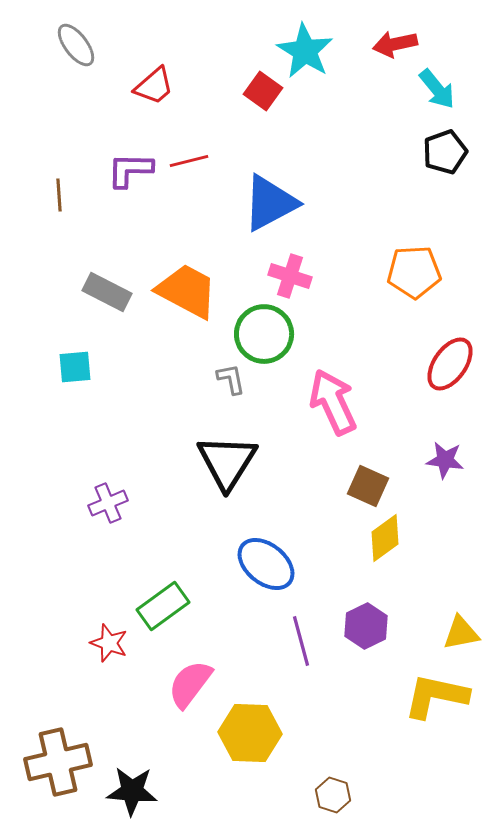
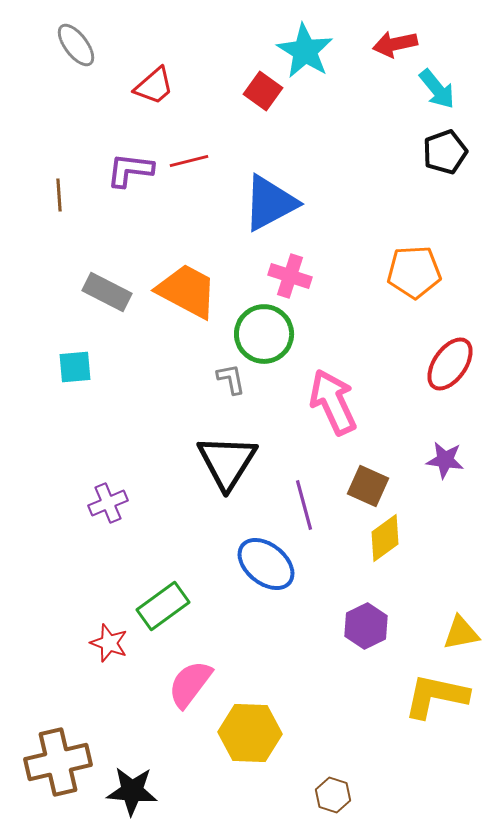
purple L-shape: rotated 6 degrees clockwise
purple line: moved 3 px right, 136 px up
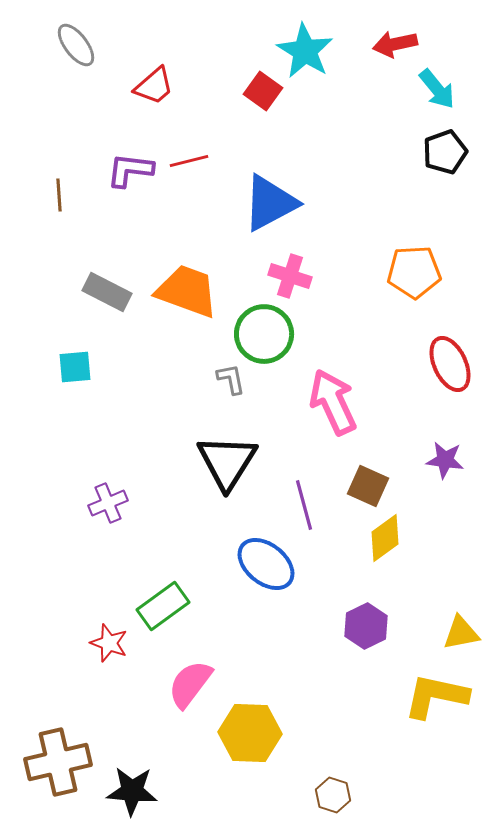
orange trapezoid: rotated 8 degrees counterclockwise
red ellipse: rotated 60 degrees counterclockwise
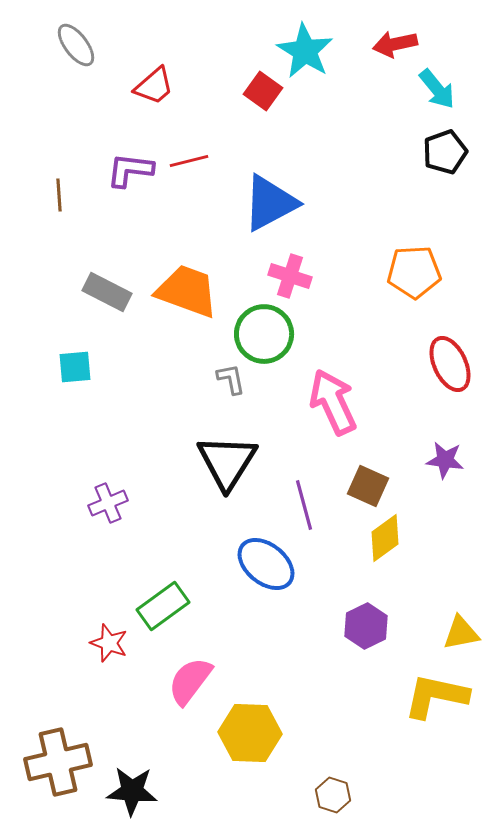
pink semicircle: moved 3 px up
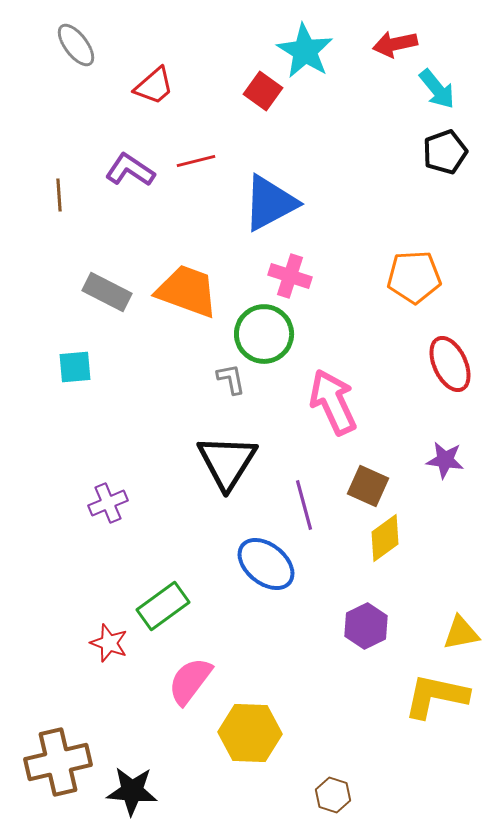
red line: moved 7 px right
purple L-shape: rotated 27 degrees clockwise
orange pentagon: moved 5 px down
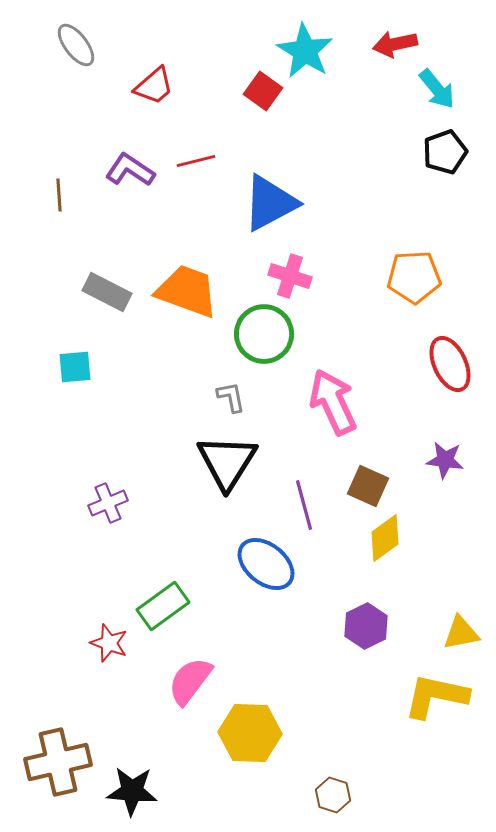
gray L-shape: moved 18 px down
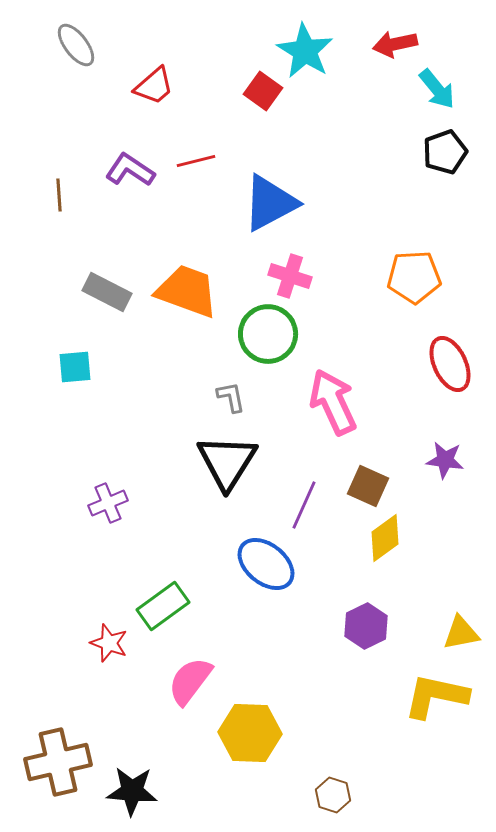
green circle: moved 4 px right
purple line: rotated 39 degrees clockwise
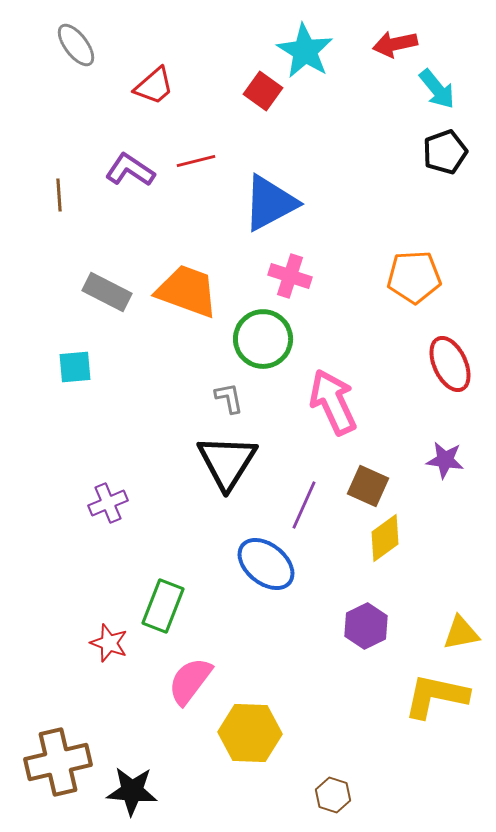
green circle: moved 5 px left, 5 px down
gray L-shape: moved 2 px left, 1 px down
green rectangle: rotated 33 degrees counterclockwise
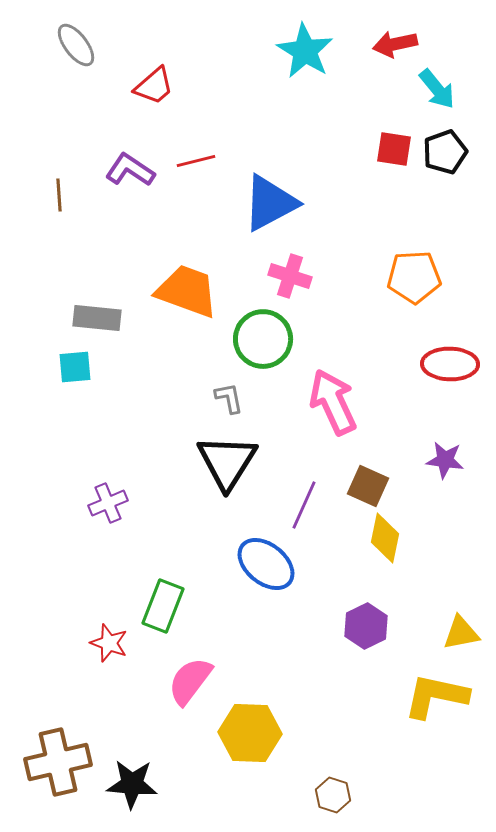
red square: moved 131 px right, 58 px down; rotated 27 degrees counterclockwise
gray rectangle: moved 10 px left, 26 px down; rotated 21 degrees counterclockwise
red ellipse: rotated 64 degrees counterclockwise
yellow diamond: rotated 42 degrees counterclockwise
black star: moved 7 px up
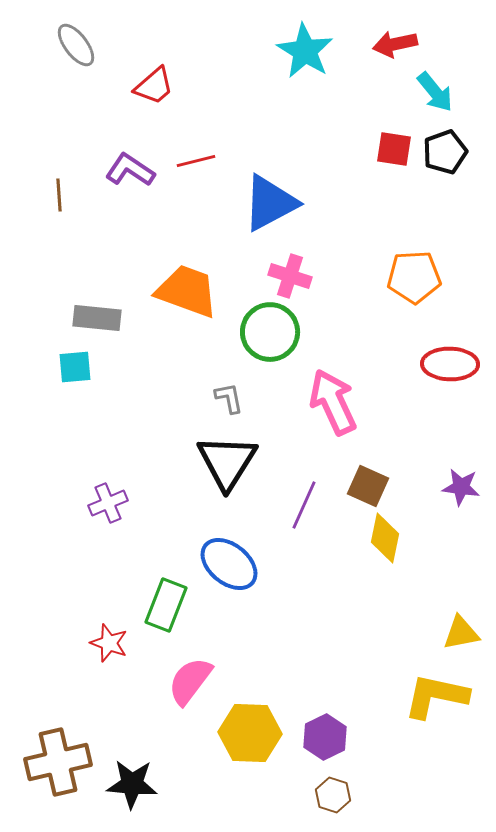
cyan arrow: moved 2 px left, 3 px down
green circle: moved 7 px right, 7 px up
purple star: moved 16 px right, 27 px down
blue ellipse: moved 37 px left
green rectangle: moved 3 px right, 1 px up
purple hexagon: moved 41 px left, 111 px down
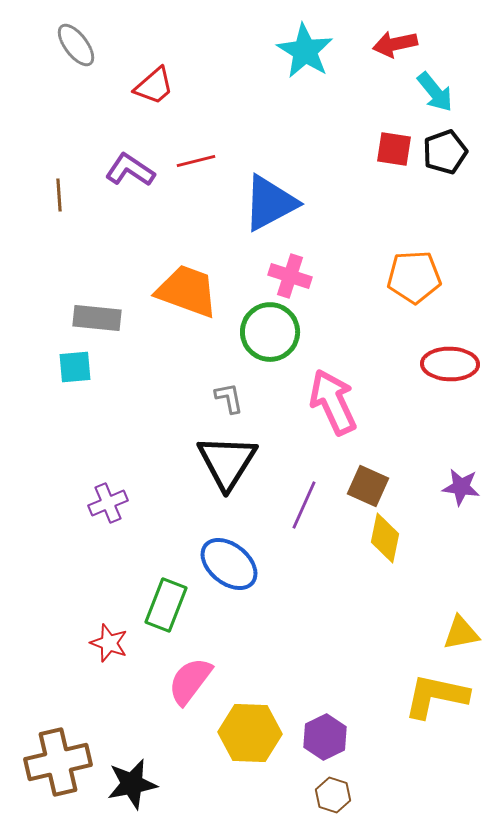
black star: rotated 15 degrees counterclockwise
